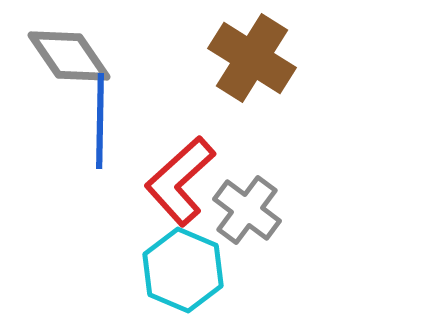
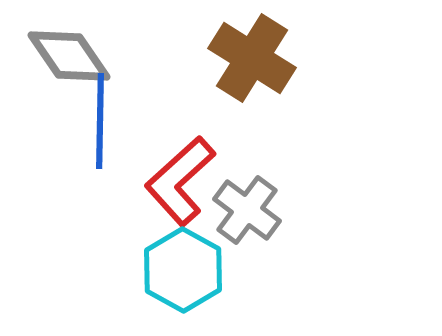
cyan hexagon: rotated 6 degrees clockwise
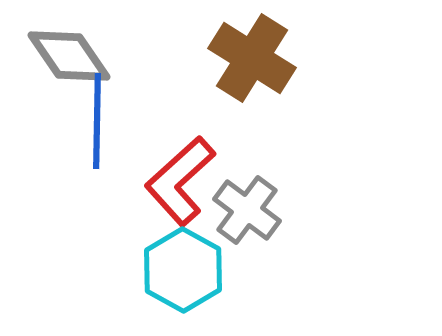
blue line: moved 3 px left
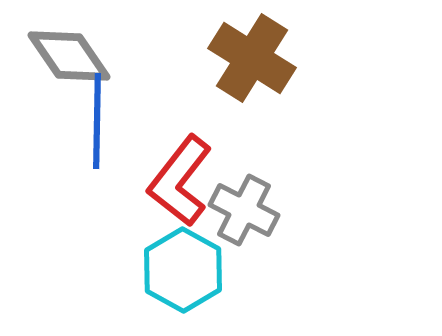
red L-shape: rotated 10 degrees counterclockwise
gray cross: moved 3 px left; rotated 10 degrees counterclockwise
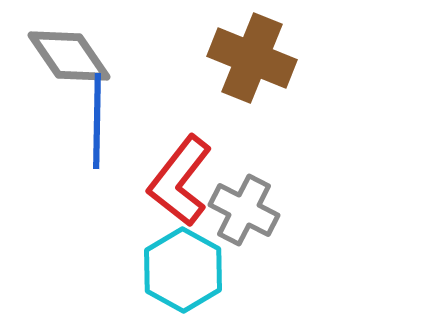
brown cross: rotated 10 degrees counterclockwise
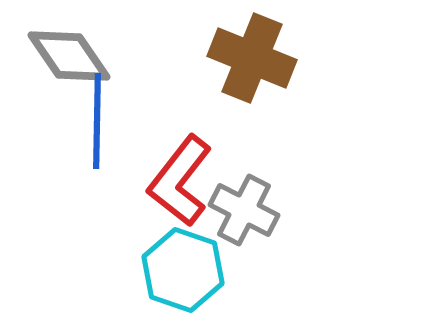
cyan hexagon: rotated 10 degrees counterclockwise
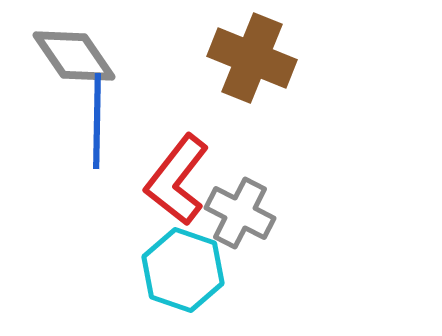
gray diamond: moved 5 px right
red L-shape: moved 3 px left, 1 px up
gray cross: moved 4 px left, 3 px down
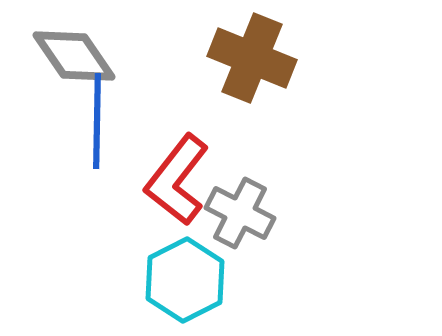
cyan hexagon: moved 2 px right, 10 px down; rotated 14 degrees clockwise
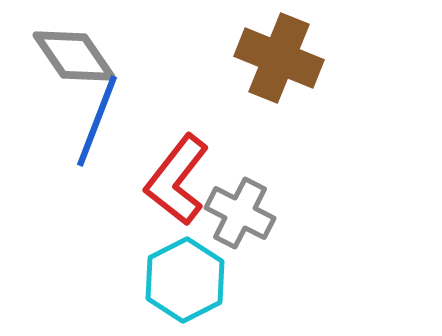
brown cross: moved 27 px right
blue line: rotated 20 degrees clockwise
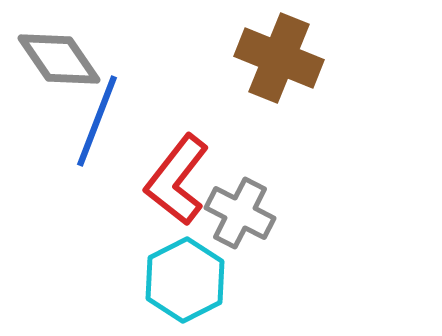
gray diamond: moved 15 px left, 3 px down
